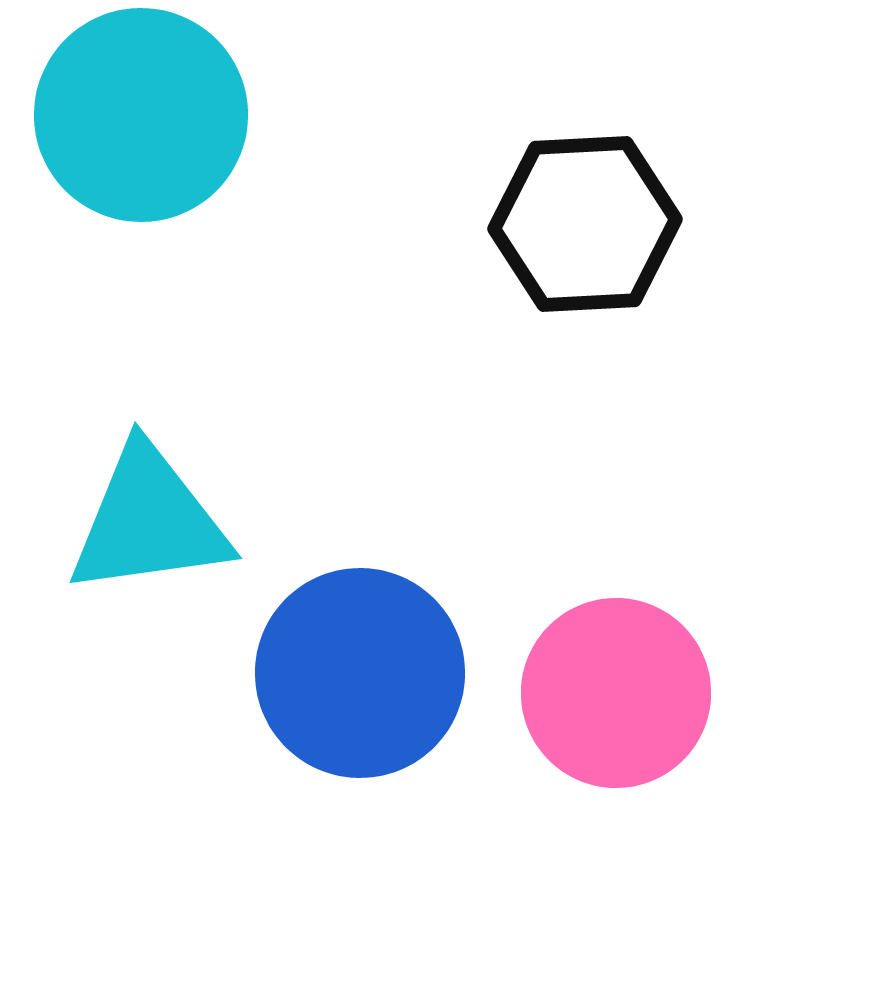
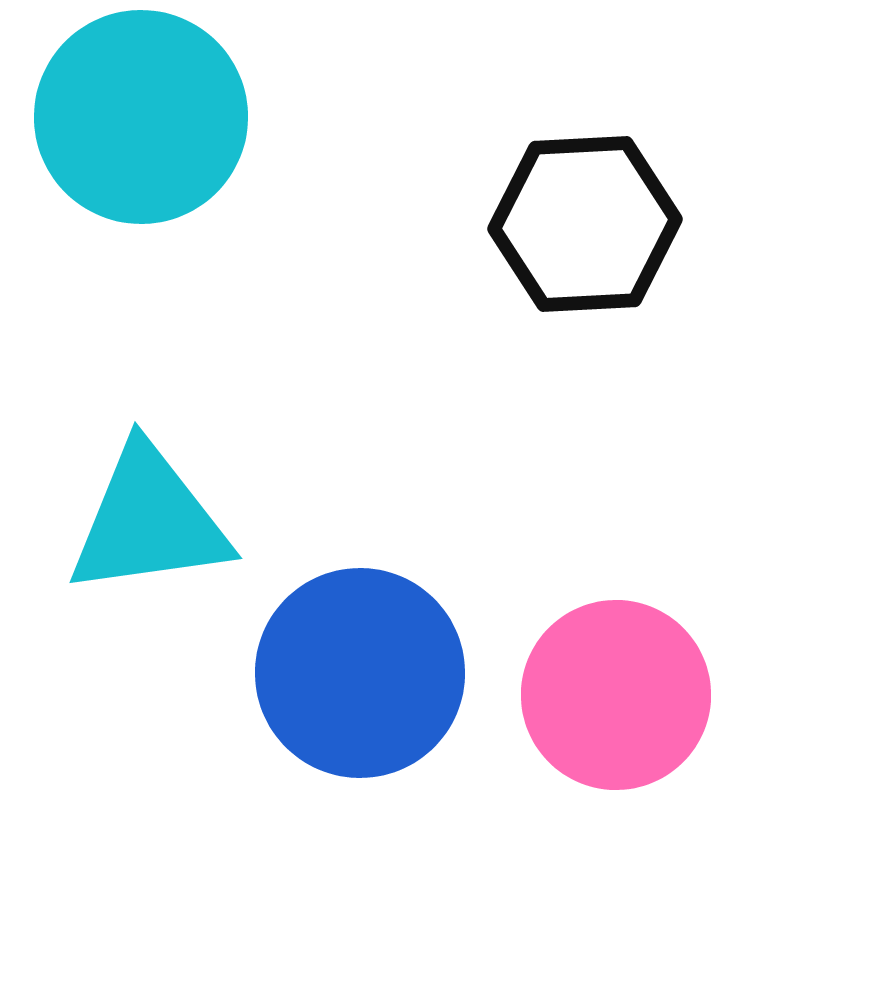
cyan circle: moved 2 px down
pink circle: moved 2 px down
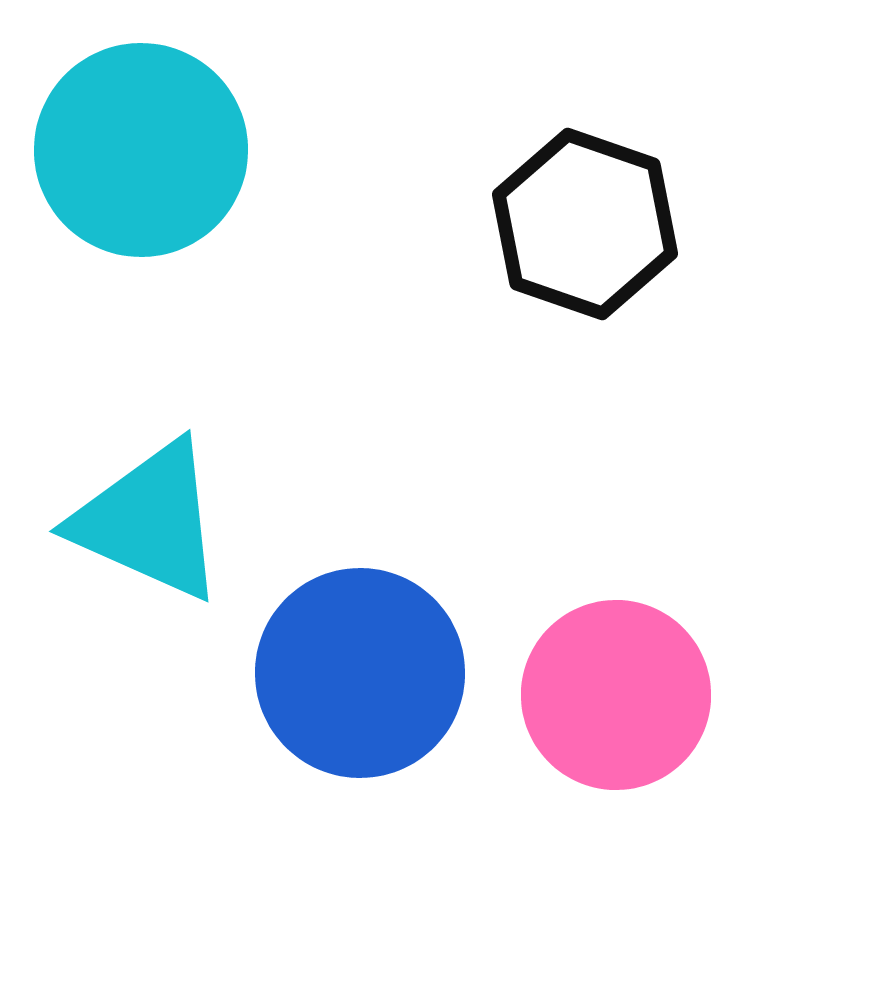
cyan circle: moved 33 px down
black hexagon: rotated 22 degrees clockwise
cyan triangle: rotated 32 degrees clockwise
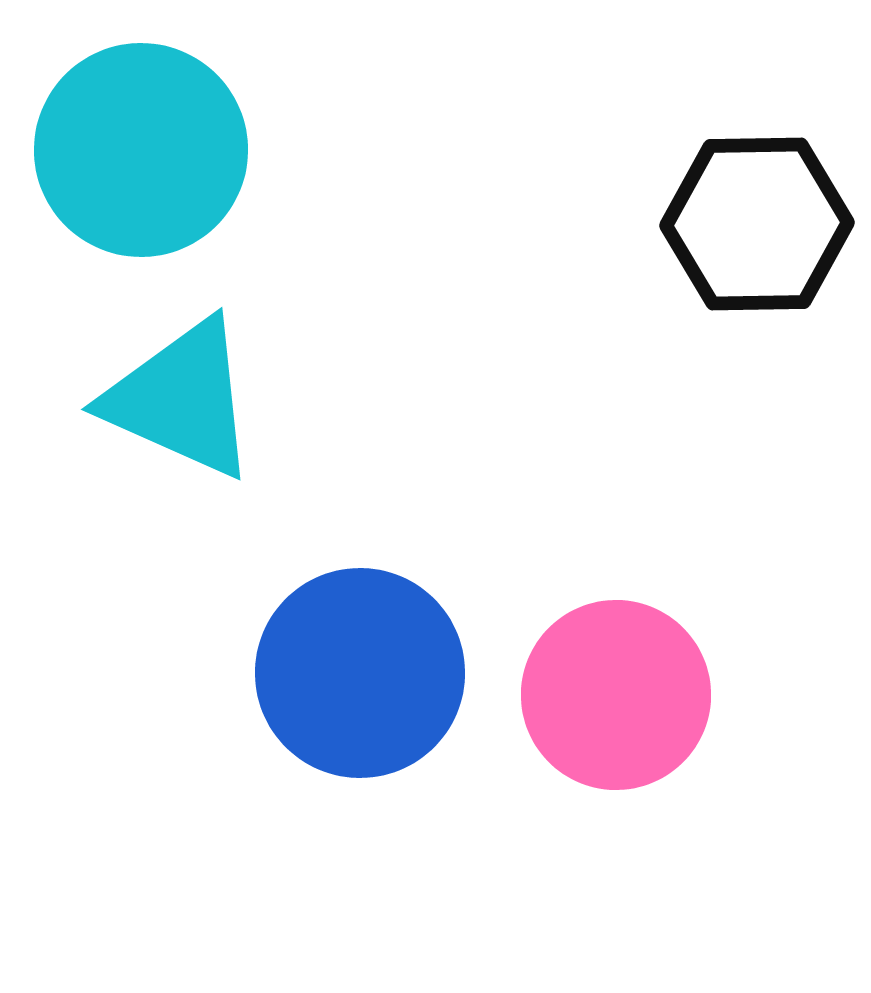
black hexagon: moved 172 px right; rotated 20 degrees counterclockwise
cyan triangle: moved 32 px right, 122 px up
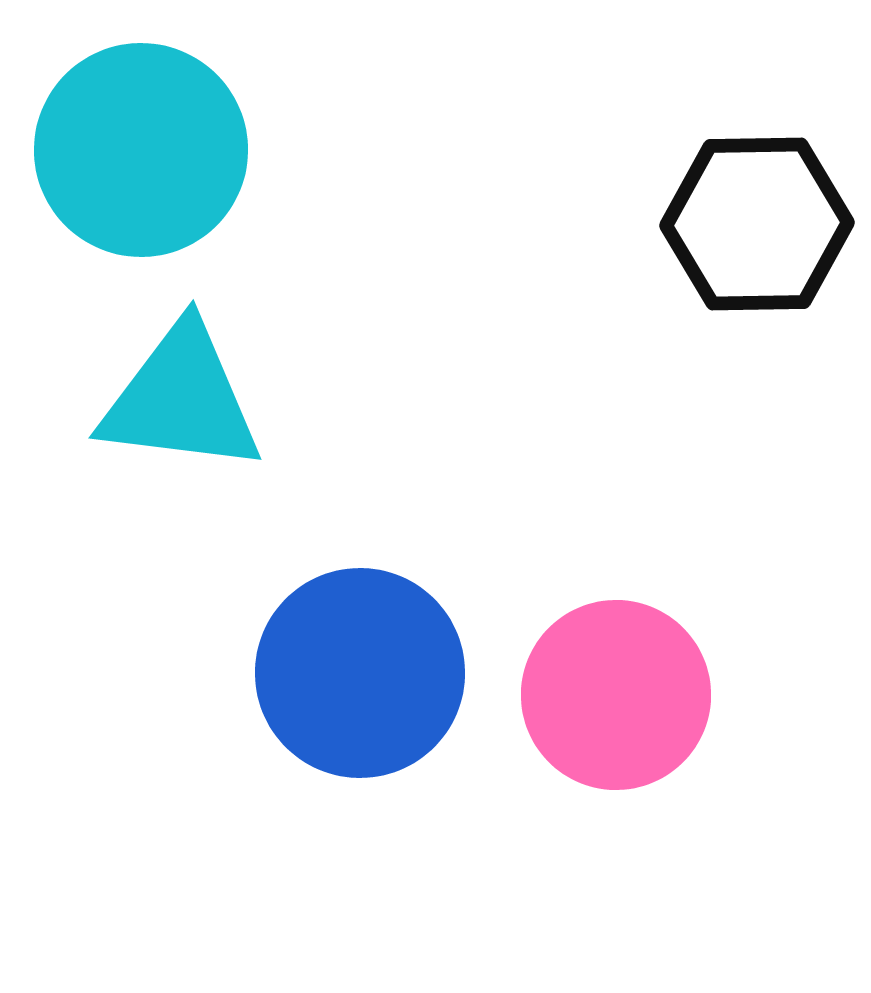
cyan triangle: rotated 17 degrees counterclockwise
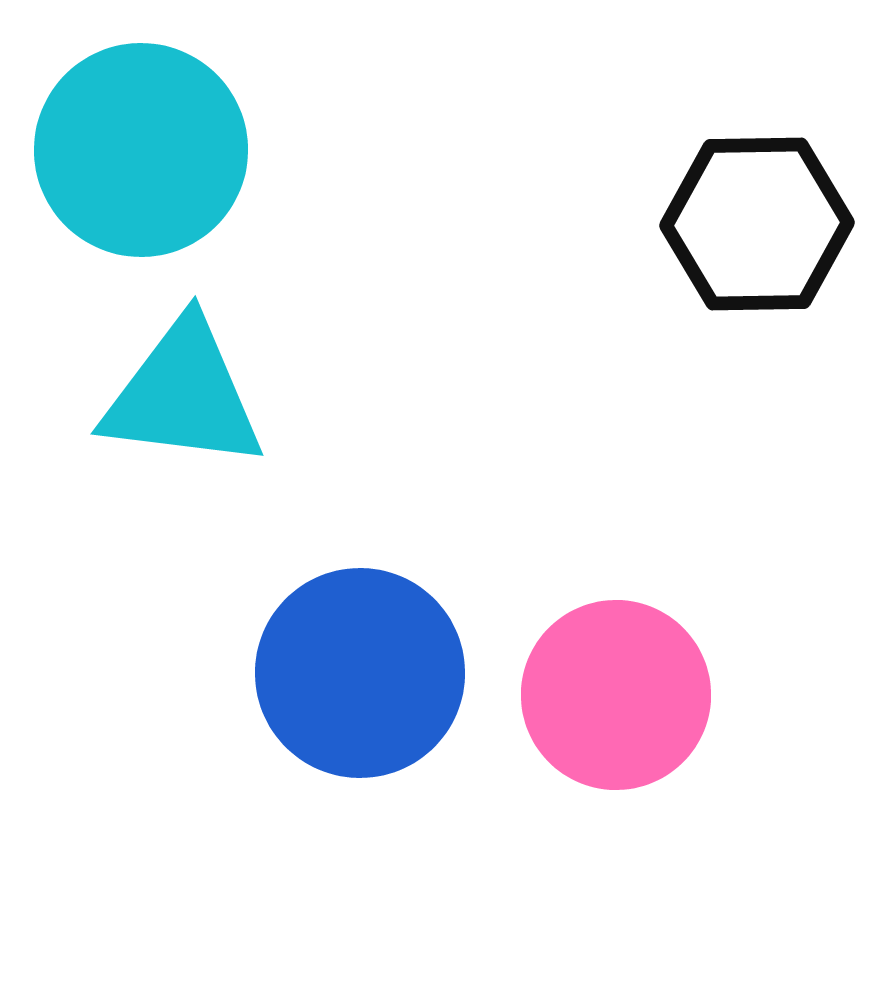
cyan triangle: moved 2 px right, 4 px up
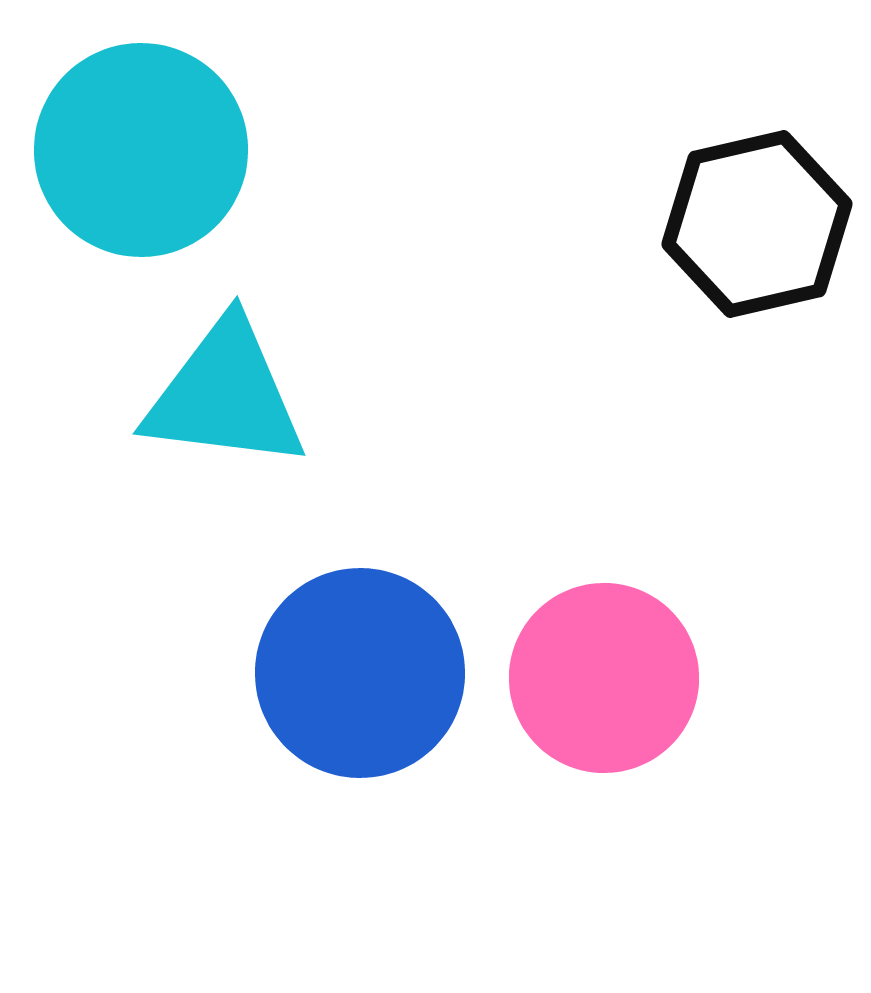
black hexagon: rotated 12 degrees counterclockwise
cyan triangle: moved 42 px right
pink circle: moved 12 px left, 17 px up
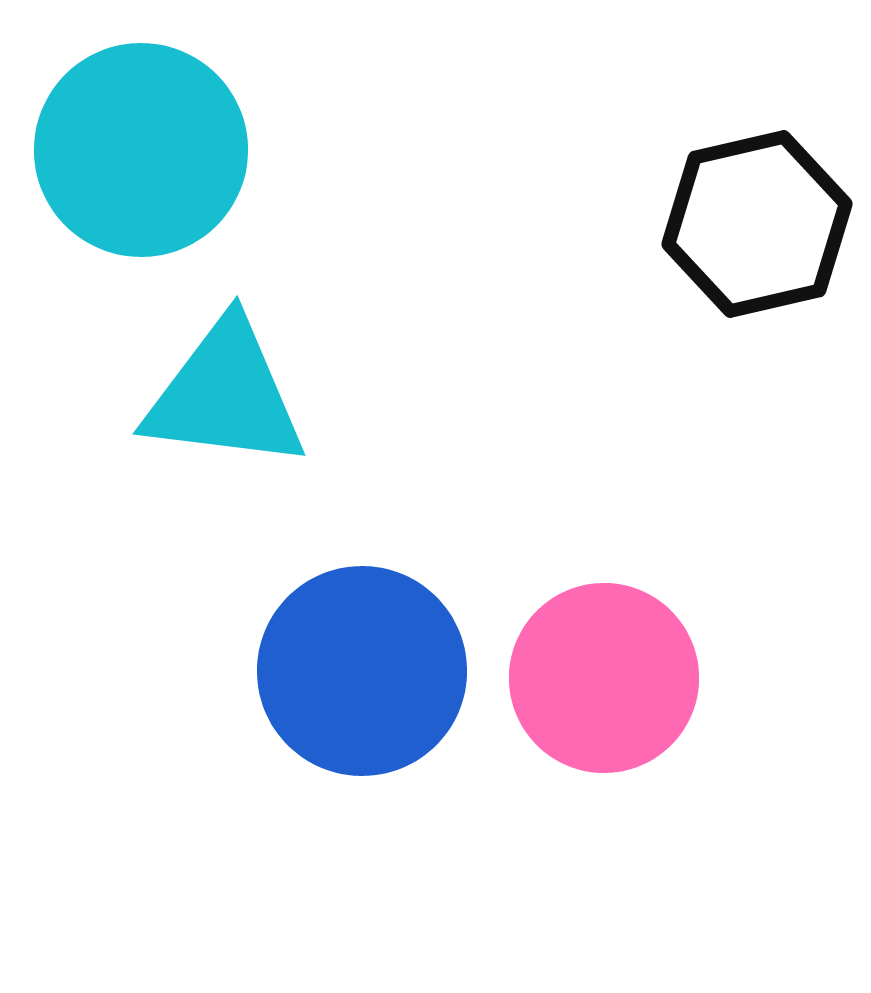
blue circle: moved 2 px right, 2 px up
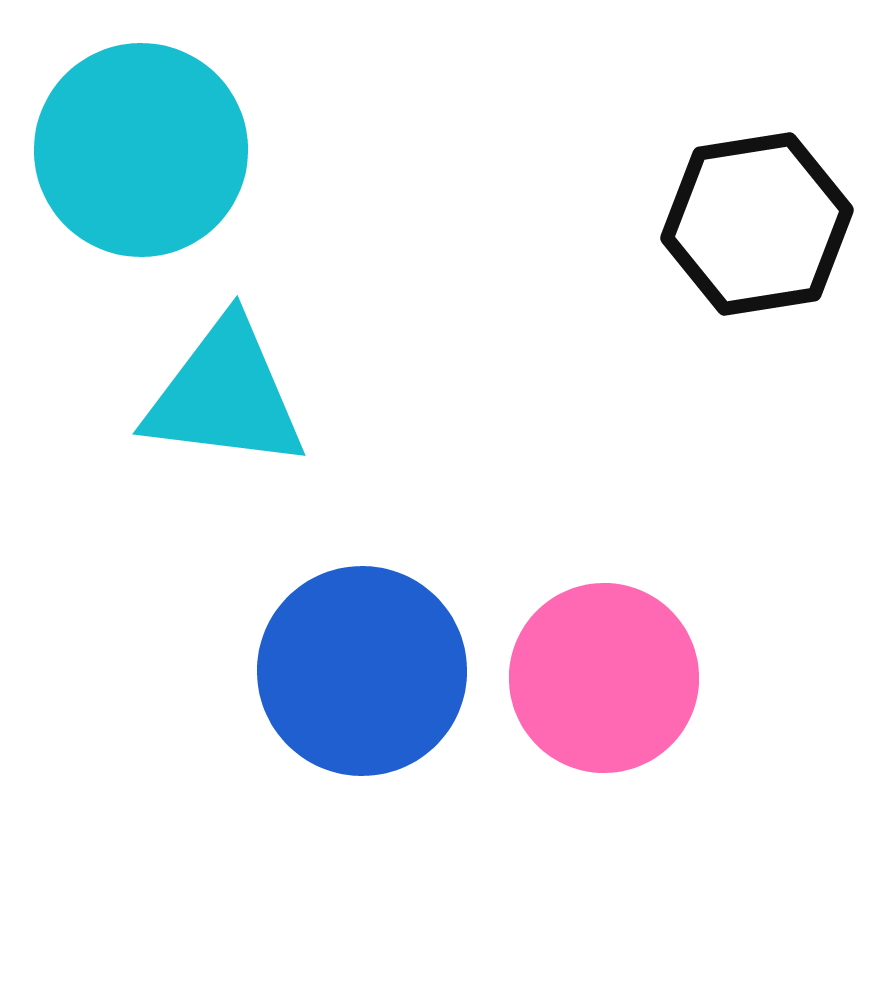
black hexagon: rotated 4 degrees clockwise
